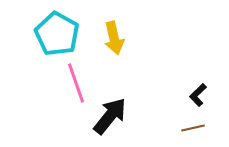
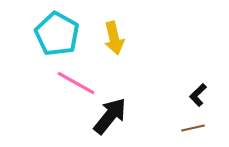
pink line: rotated 42 degrees counterclockwise
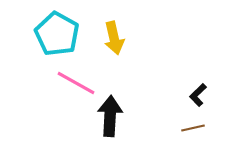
black arrow: rotated 36 degrees counterclockwise
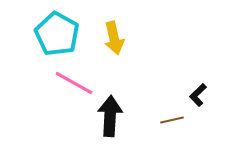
pink line: moved 2 px left
brown line: moved 21 px left, 8 px up
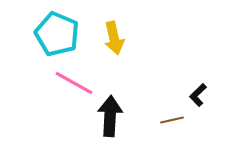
cyan pentagon: rotated 6 degrees counterclockwise
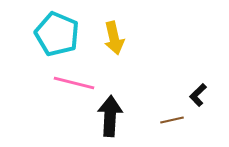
pink line: rotated 15 degrees counterclockwise
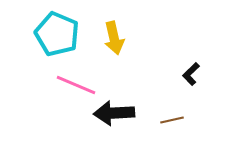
pink line: moved 2 px right, 2 px down; rotated 9 degrees clockwise
black L-shape: moved 7 px left, 21 px up
black arrow: moved 4 px right, 3 px up; rotated 96 degrees counterclockwise
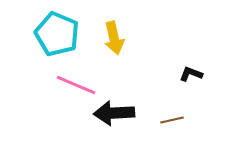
black L-shape: rotated 65 degrees clockwise
